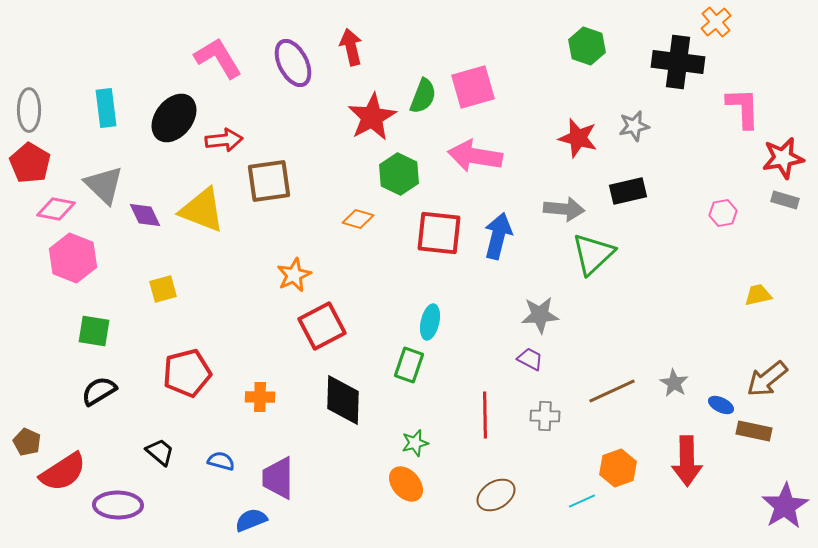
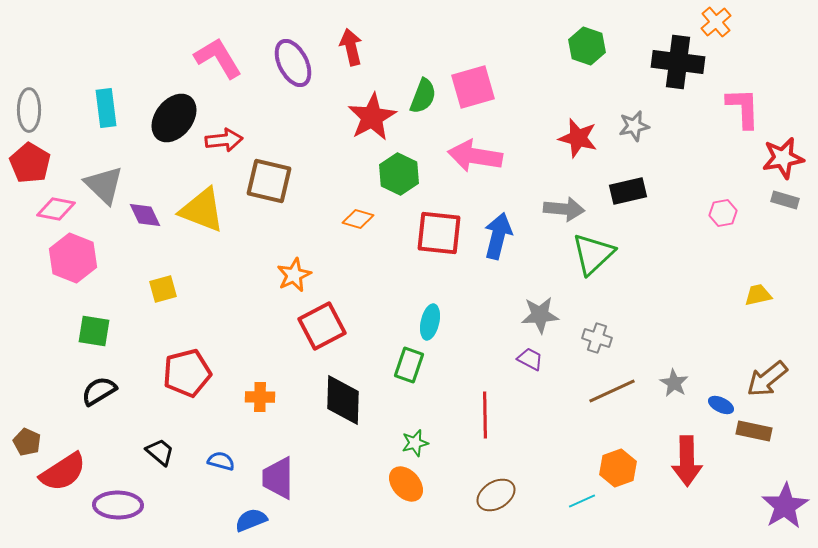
brown square at (269, 181): rotated 21 degrees clockwise
gray cross at (545, 416): moved 52 px right, 78 px up; rotated 16 degrees clockwise
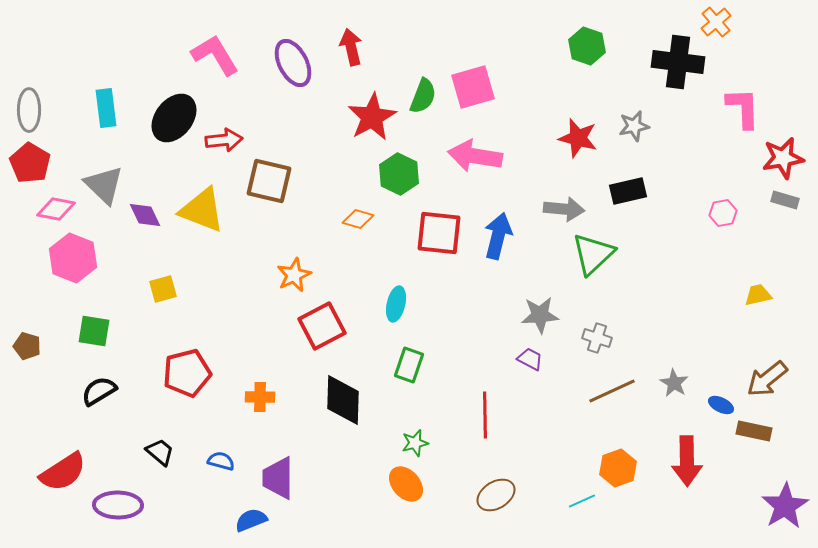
pink L-shape at (218, 58): moved 3 px left, 3 px up
cyan ellipse at (430, 322): moved 34 px left, 18 px up
brown pentagon at (27, 442): moved 96 px up; rotated 8 degrees counterclockwise
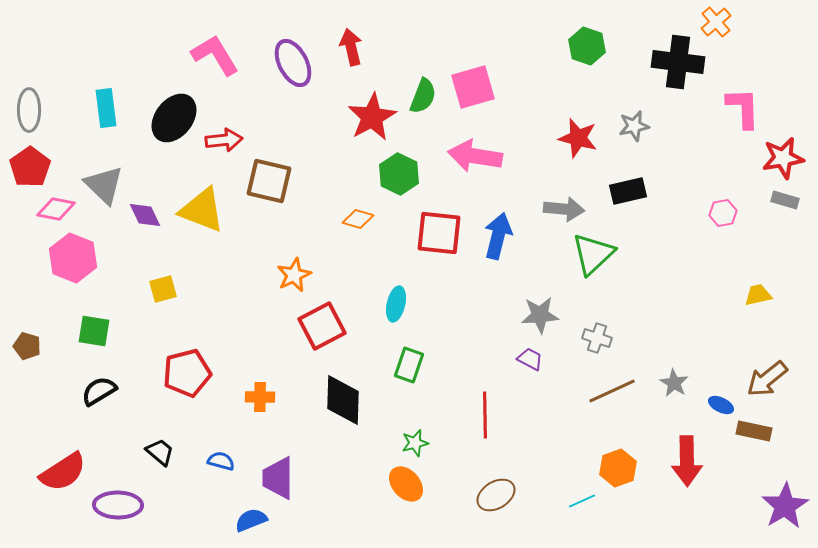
red pentagon at (30, 163): moved 4 px down; rotated 6 degrees clockwise
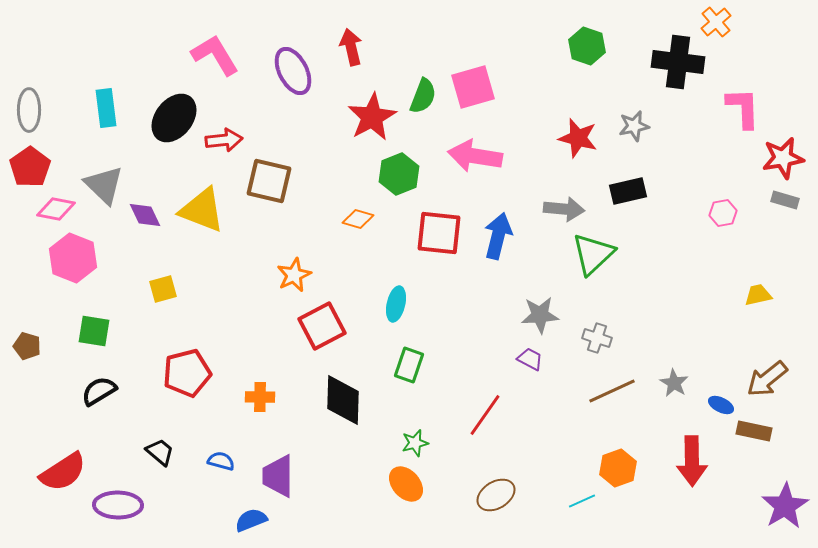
purple ellipse at (293, 63): moved 8 px down
green hexagon at (399, 174): rotated 12 degrees clockwise
red line at (485, 415): rotated 36 degrees clockwise
red arrow at (687, 461): moved 5 px right
purple trapezoid at (278, 478): moved 2 px up
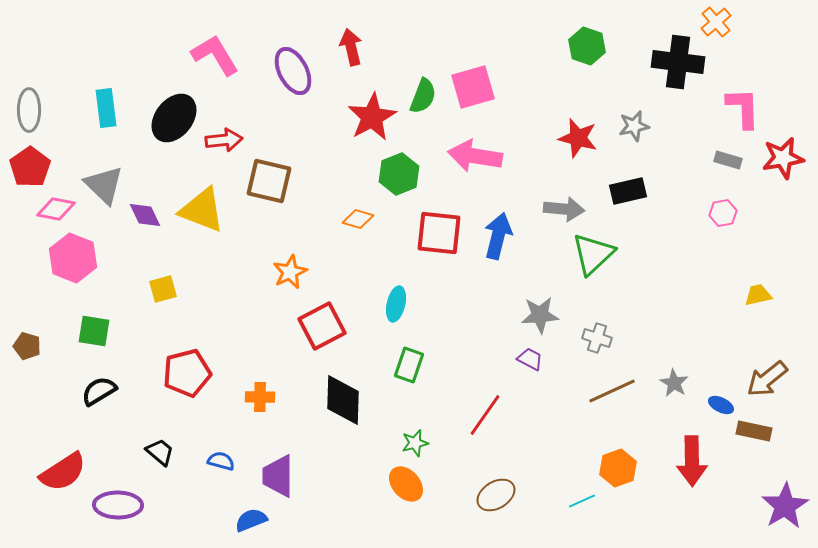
gray rectangle at (785, 200): moved 57 px left, 40 px up
orange star at (294, 275): moved 4 px left, 3 px up
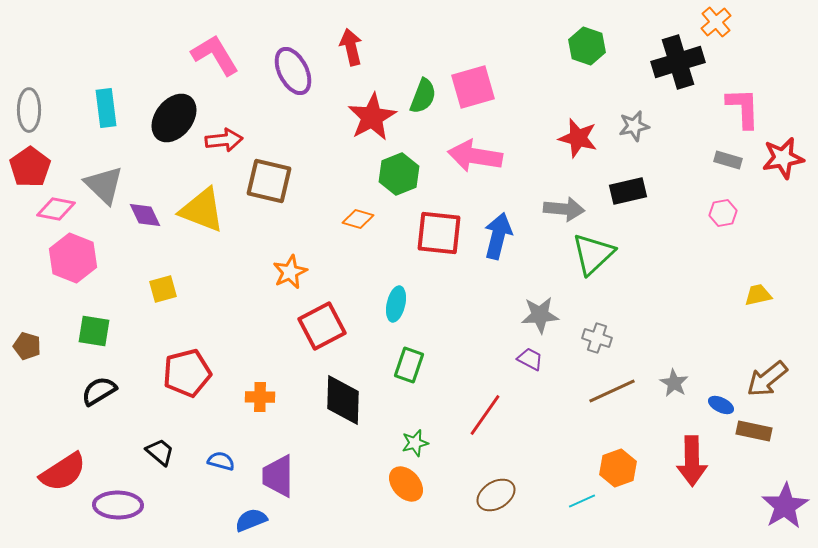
black cross at (678, 62): rotated 24 degrees counterclockwise
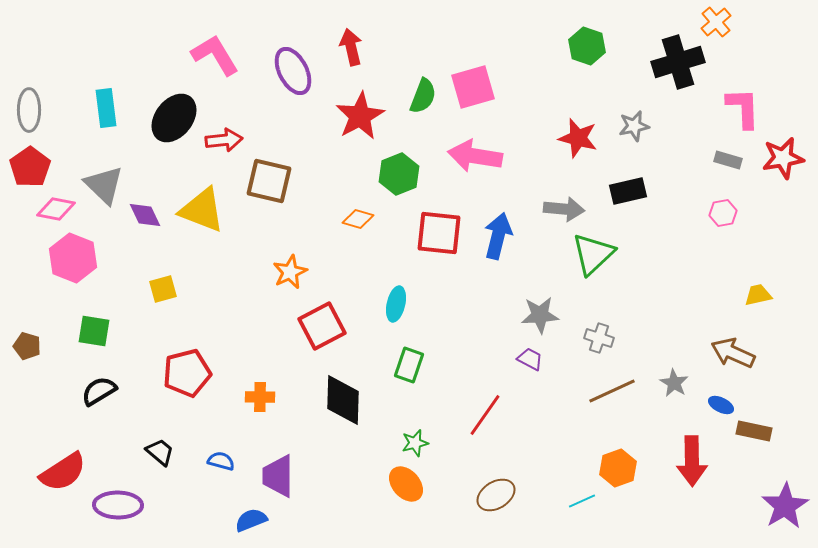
red star at (372, 117): moved 12 px left, 1 px up
gray cross at (597, 338): moved 2 px right
brown arrow at (767, 379): moved 34 px left, 26 px up; rotated 63 degrees clockwise
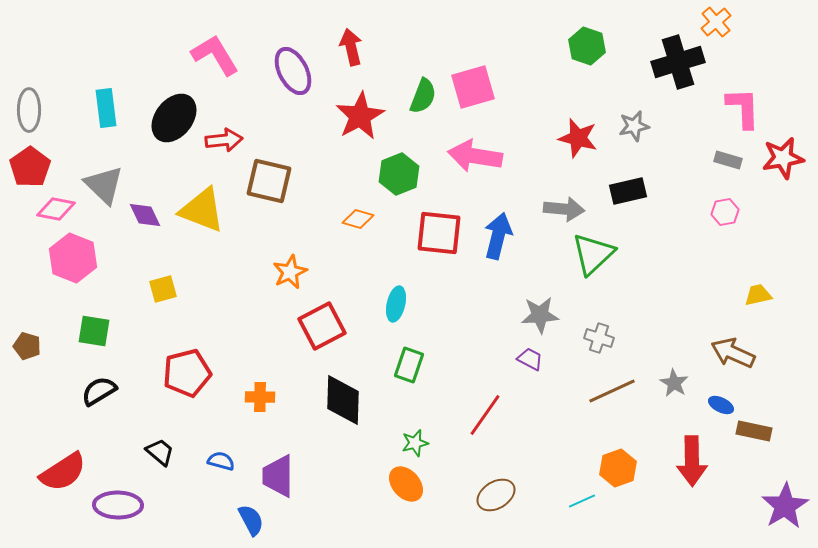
pink hexagon at (723, 213): moved 2 px right, 1 px up
blue semicircle at (251, 520): rotated 84 degrees clockwise
